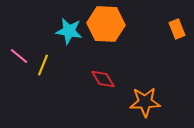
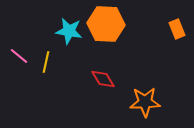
yellow line: moved 3 px right, 3 px up; rotated 10 degrees counterclockwise
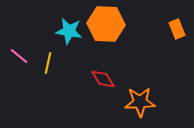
yellow line: moved 2 px right, 1 px down
orange star: moved 5 px left
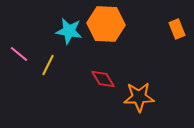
pink line: moved 2 px up
yellow line: moved 2 px down; rotated 15 degrees clockwise
orange star: moved 1 px left, 5 px up
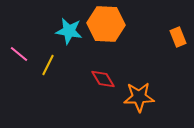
orange rectangle: moved 1 px right, 8 px down
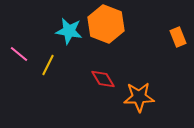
orange hexagon: rotated 18 degrees clockwise
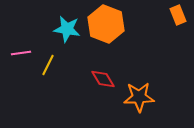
cyan star: moved 2 px left, 2 px up
orange rectangle: moved 22 px up
pink line: moved 2 px right, 1 px up; rotated 48 degrees counterclockwise
